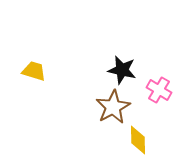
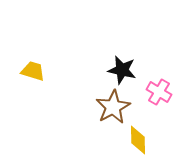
yellow trapezoid: moved 1 px left
pink cross: moved 2 px down
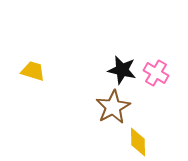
pink cross: moved 3 px left, 19 px up
yellow diamond: moved 2 px down
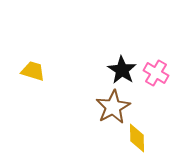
black star: rotated 20 degrees clockwise
yellow diamond: moved 1 px left, 4 px up
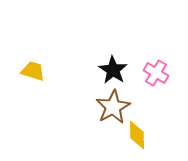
black star: moved 9 px left
yellow diamond: moved 3 px up
